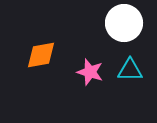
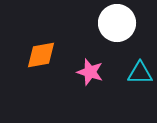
white circle: moved 7 px left
cyan triangle: moved 10 px right, 3 px down
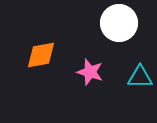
white circle: moved 2 px right
cyan triangle: moved 4 px down
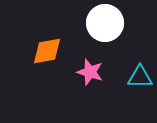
white circle: moved 14 px left
orange diamond: moved 6 px right, 4 px up
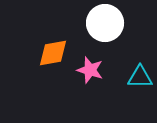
orange diamond: moved 6 px right, 2 px down
pink star: moved 2 px up
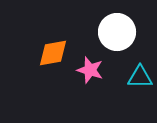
white circle: moved 12 px right, 9 px down
